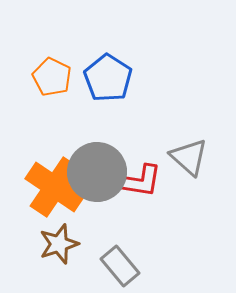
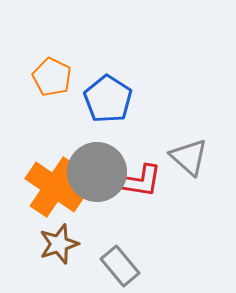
blue pentagon: moved 21 px down
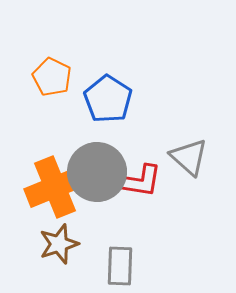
orange cross: rotated 34 degrees clockwise
gray rectangle: rotated 42 degrees clockwise
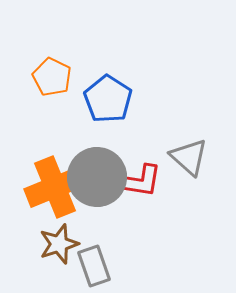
gray circle: moved 5 px down
gray rectangle: moved 26 px left; rotated 21 degrees counterclockwise
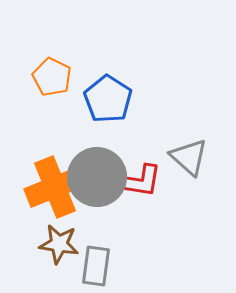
brown star: rotated 27 degrees clockwise
gray rectangle: moved 2 px right; rotated 27 degrees clockwise
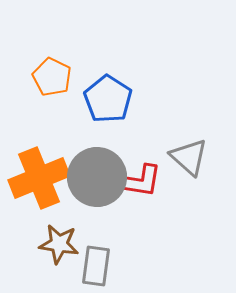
orange cross: moved 16 px left, 9 px up
